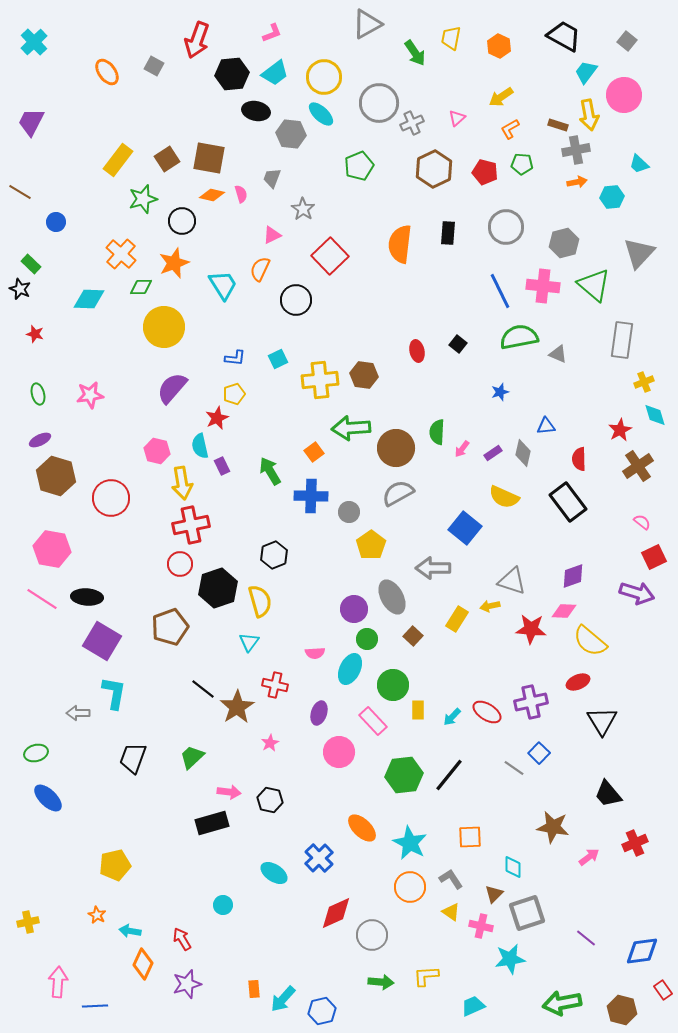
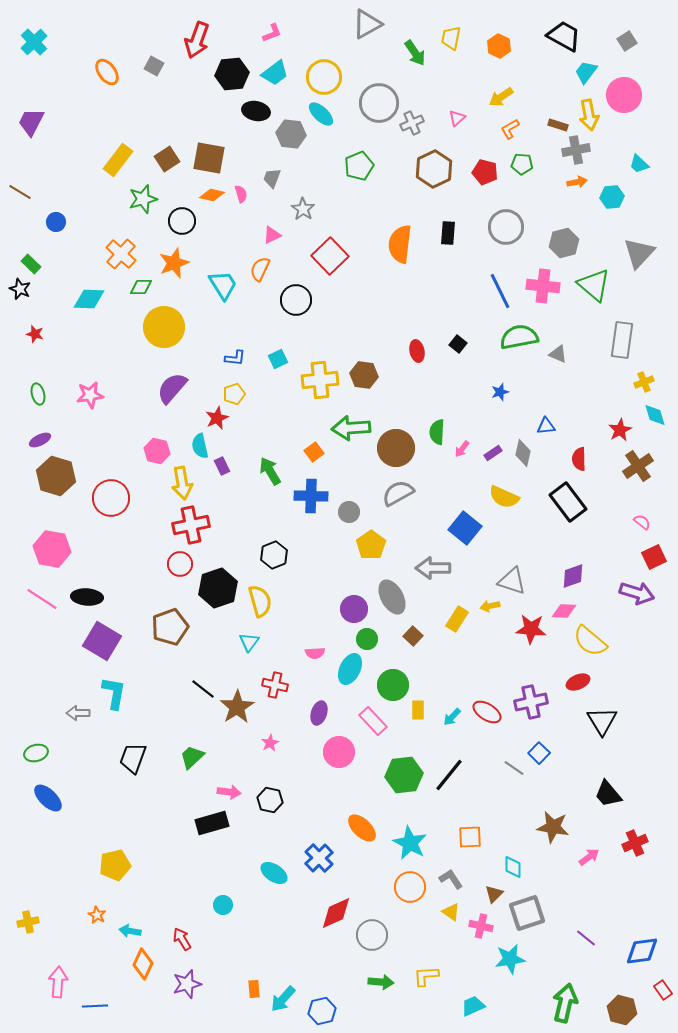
gray square at (627, 41): rotated 18 degrees clockwise
green arrow at (562, 1003): moved 3 px right; rotated 114 degrees clockwise
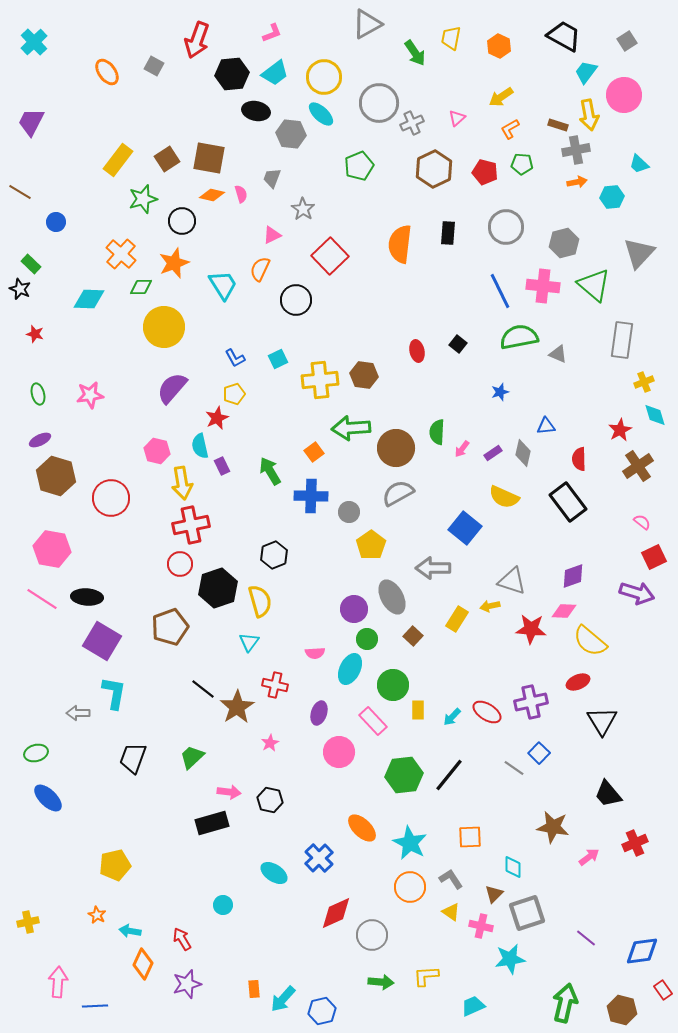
blue L-shape at (235, 358): rotated 55 degrees clockwise
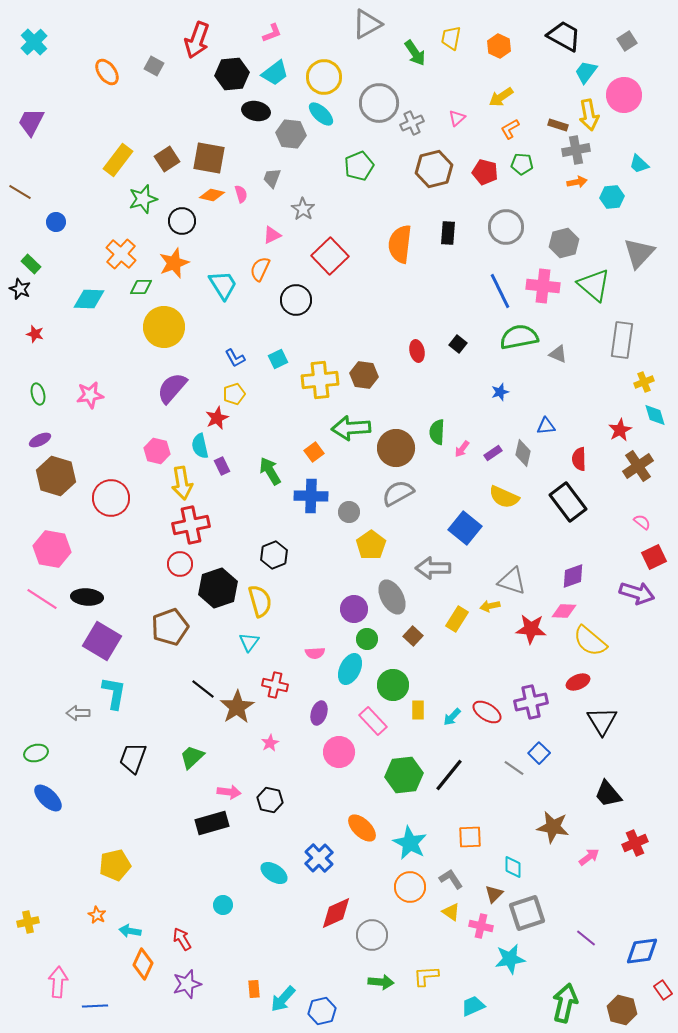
brown hexagon at (434, 169): rotated 12 degrees clockwise
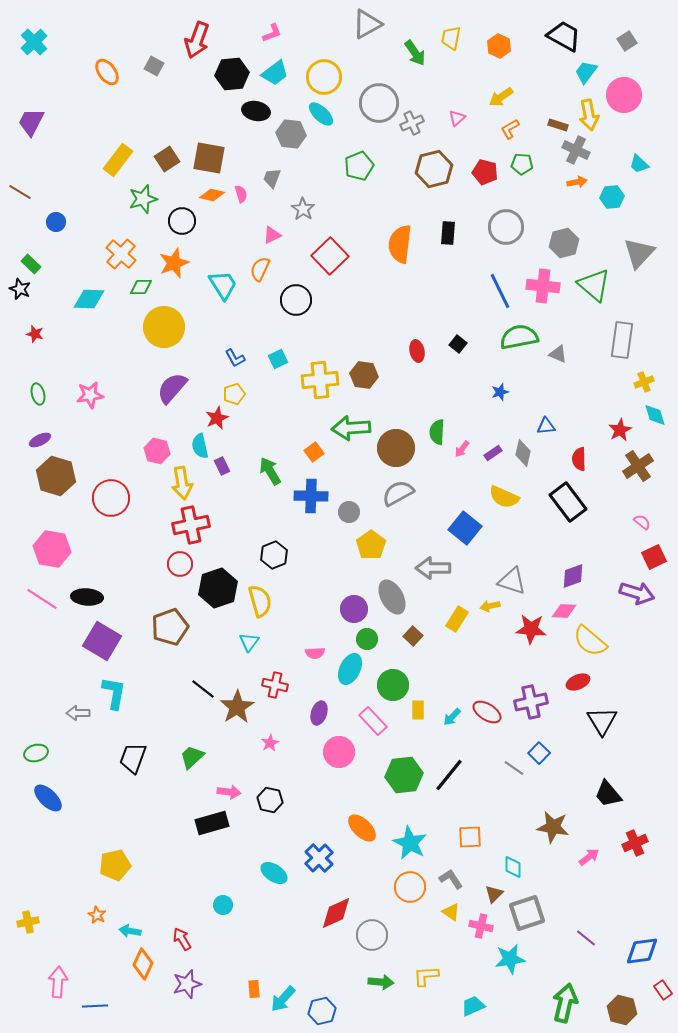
gray cross at (576, 150): rotated 36 degrees clockwise
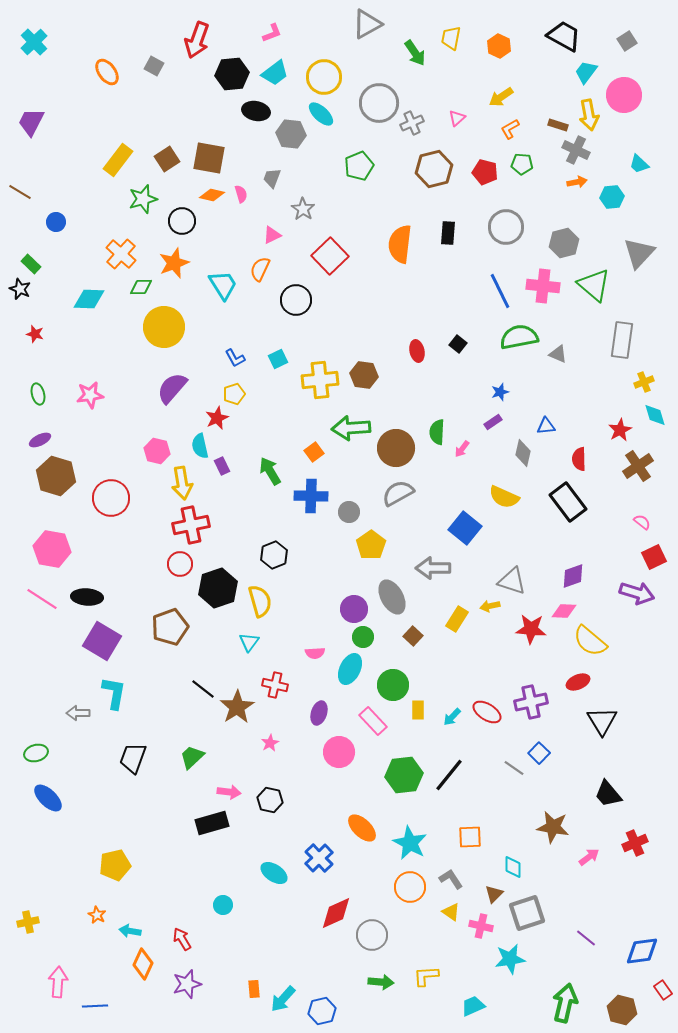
purple rectangle at (493, 453): moved 31 px up
green circle at (367, 639): moved 4 px left, 2 px up
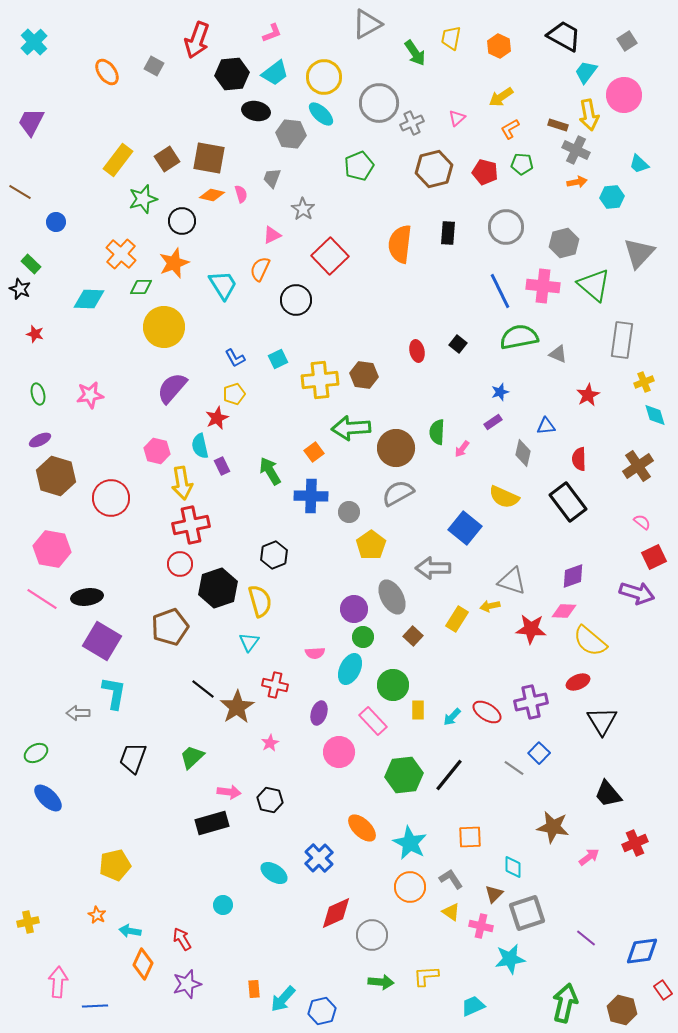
red star at (620, 430): moved 32 px left, 35 px up
black ellipse at (87, 597): rotated 12 degrees counterclockwise
green ellipse at (36, 753): rotated 15 degrees counterclockwise
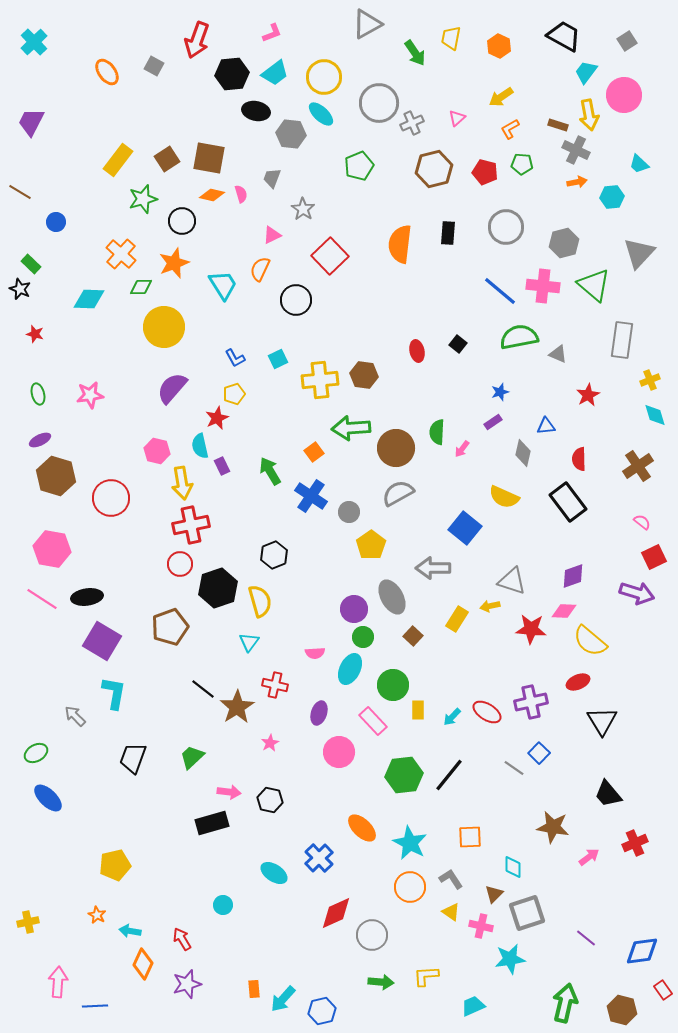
blue line at (500, 291): rotated 24 degrees counterclockwise
yellow cross at (644, 382): moved 6 px right, 2 px up
blue cross at (311, 496): rotated 32 degrees clockwise
gray arrow at (78, 713): moved 3 px left, 3 px down; rotated 45 degrees clockwise
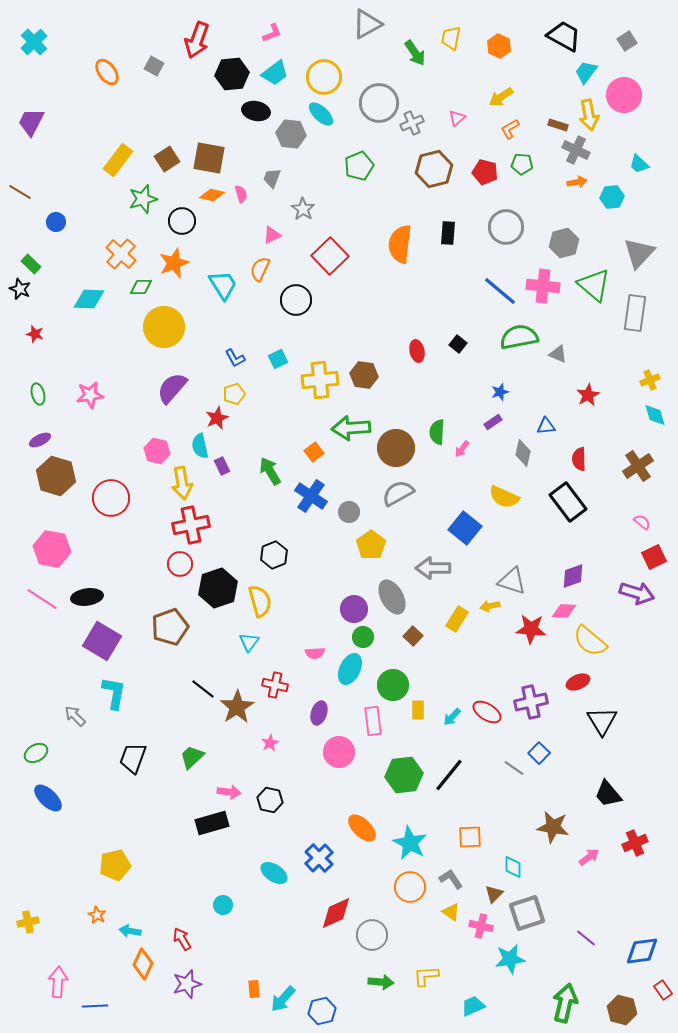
gray rectangle at (622, 340): moved 13 px right, 27 px up
pink rectangle at (373, 721): rotated 36 degrees clockwise
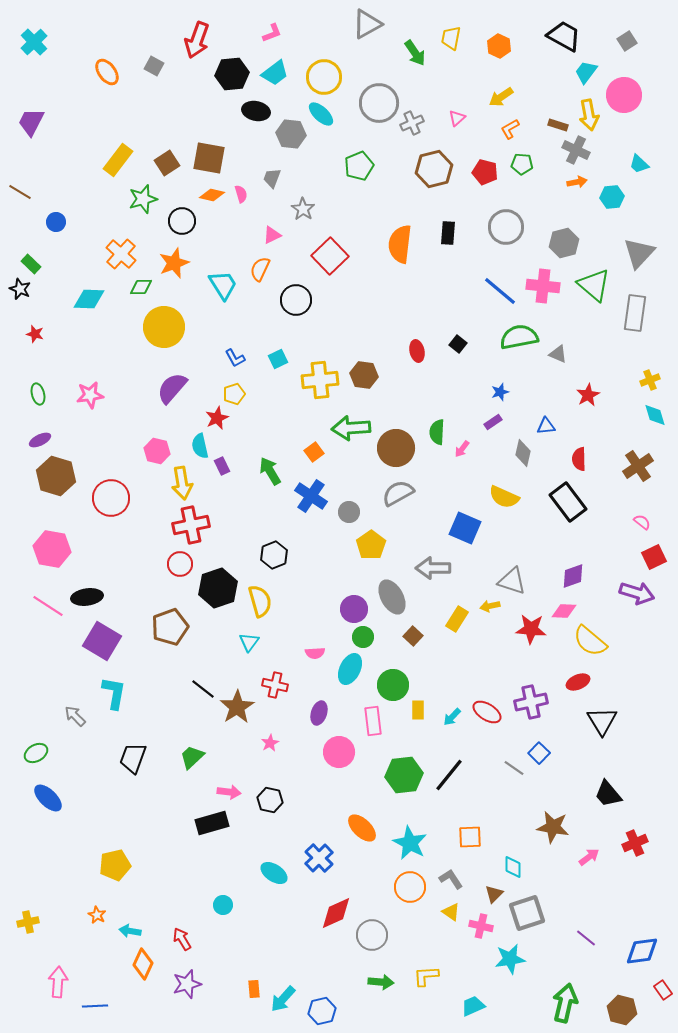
brown square at (167, 159): moved 4 px down
blue square at (465, 528): rotated 16 degrees counterclockwise
pink line at (42, 599): moved 6 px right, 7 px down
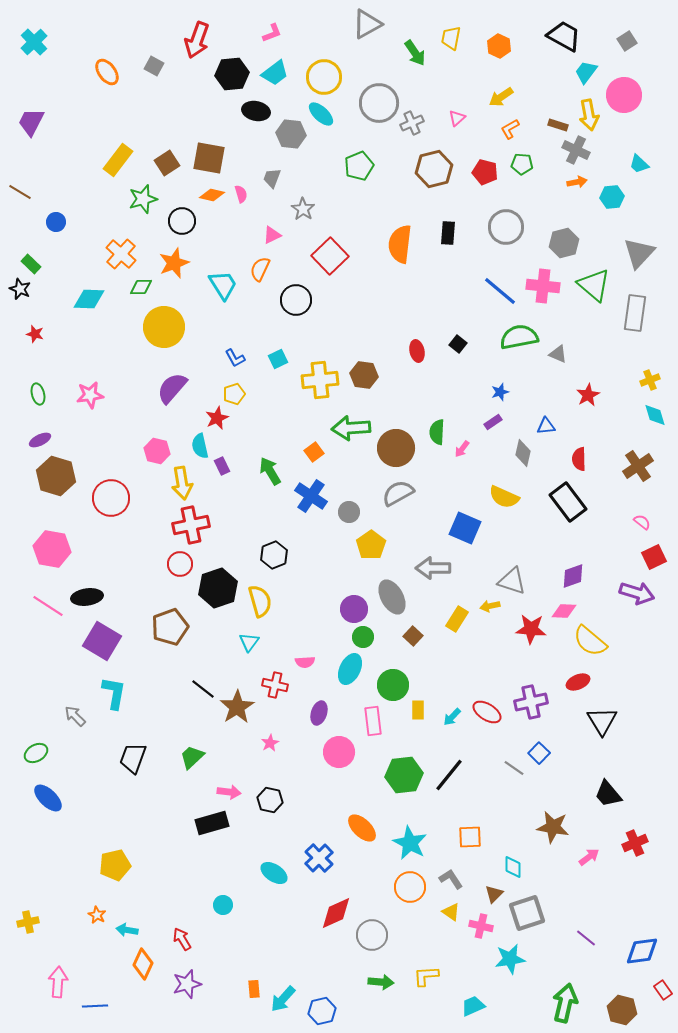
pink semicircle at (315, 653): moved 10 px left, 9 px down
cyan arrow at (130, 931): moved 3 px left, 1 px up
